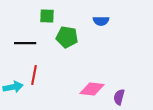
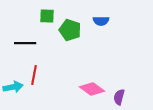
green pentagon: moved 3 px right, 7 px up; rotated 10 degrees clockwise
pink diamond: rotated 30 degrees clockwise
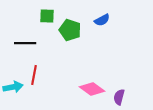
blue semicircle: moved 1 px right, 1 px up; rotated 28 degrees counterclockwise
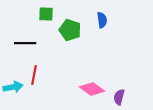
green square: moved 1 px left, 2 px up
blue semicircle: rotated 70 degrees counterclockwise
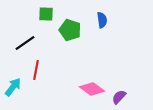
black line: rotated 35 degrees counterclockwise
red line: moved 2 px right, 5 px up
cyan arrow: rotated 42 degrees counterclockwise
purple semicircle: rotated 28 degrees clockwise
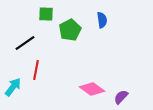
green pentagon: rotated 25 degrees clockwise
purple semicircle: moved 2 px right
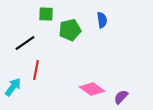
green pentagon: rotated 15 degrees clockwise
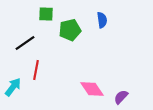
pink diamond: rotated 20 degrees clockwise
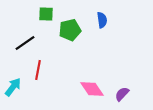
red line: moved 2 px right
purple semicircle: moved 1 px right, 3 px up
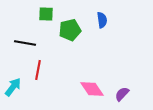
black line: rotated 45 degrees clockwise
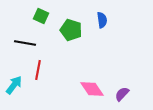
green square: moved 5 px left, 2 px down; rotated 21 degrees clockwise
green pentagon: moved 1 px right; rotated 30 degrees clockwise
cyan arrow: moved 1 px right, 2 px up
